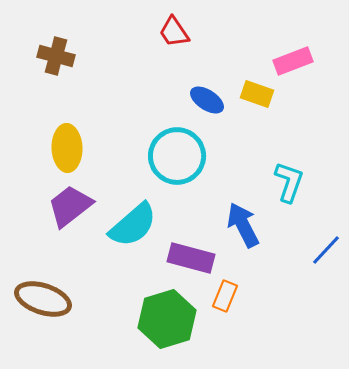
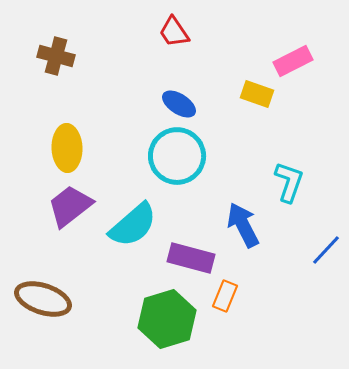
pink rectangle: rotated 6 degrees counterclockwise
blue ellipse: moved 28 px left, 4 px down
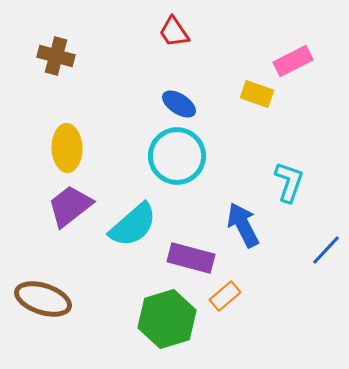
orange rectangle: rotated 28 degrees clockwise
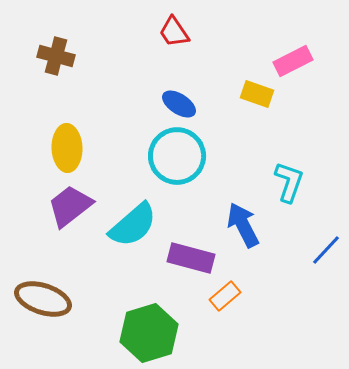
green hexagon: moved 18 px left, 14 px down
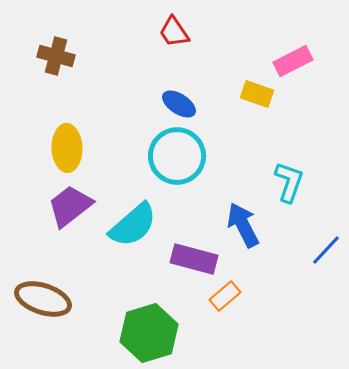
purple rectangle: moved 3 px right, 1 px down
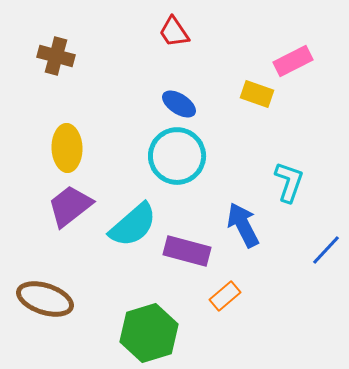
purple rectangle: moved 7 px left, 8 px up
brown ellipse: moved 2 px right
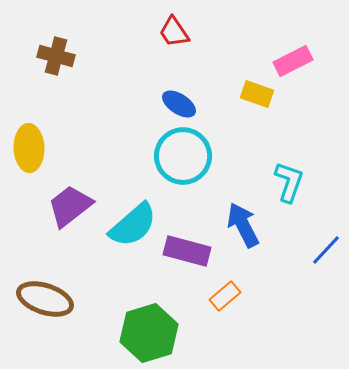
yellow ellipse: moved 38 px left
cyan circle: moved 6 px right
